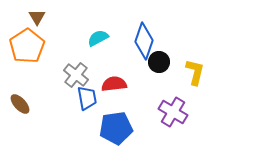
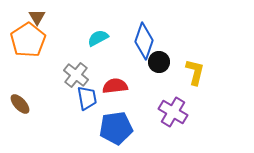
orange pentagon: moved 1 px right, 6 px up
red semicircle: moved 1 px right, 2 px down
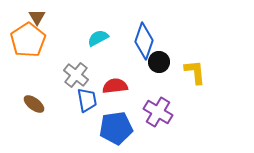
yellow L-shape: rotated 20 degrees counterclockwise
blue trapezoid: moved 2 px down
brown ellipse: moved 14 px right; rotated 10 degrees counterclockwise
purple cross: moved 15 px left
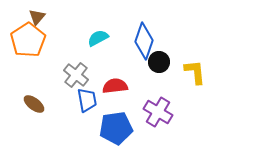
brown triangle: rotated 12 degrees clockwise
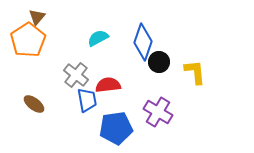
blue diamond: moved 1 px left, 1 px down
red semicircle: moved 7 px left, 1 px up
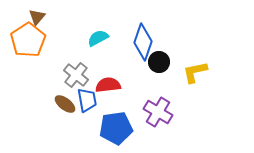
yellow L-shape: rotated 96 degrees counterclockwise
brown ellipse: moved 31 px right
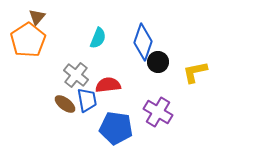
cyan semicircle: rotated 140 degrees clockwise
black circle: moved 1 px left
blue pentagon: rotated 16 degrees clockwise
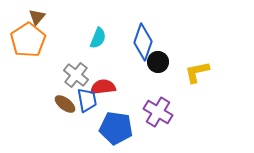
yellow L-shape: moved 2 px right
red semicircle: moved 5 px left, 2 px down
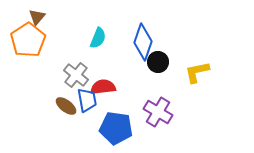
brown ellipse: moved 1 px right, 2 px down
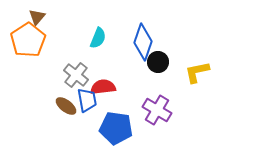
purple cross: moved 1 px left, 2 px up
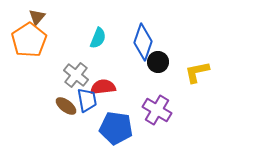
orange pentagon: moved 1 px right
